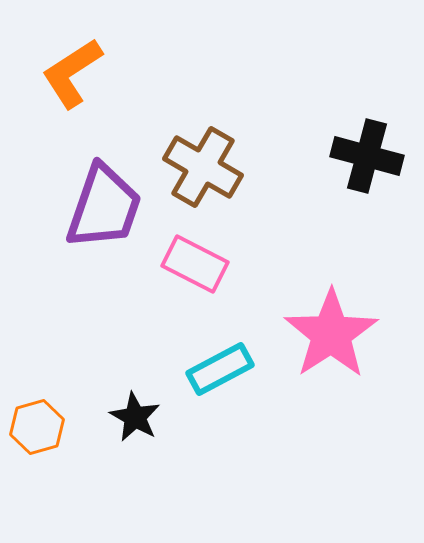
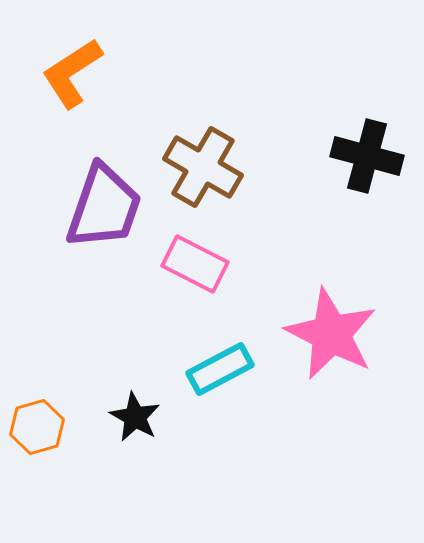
pink star: rotated 12 degrees counterclockwise
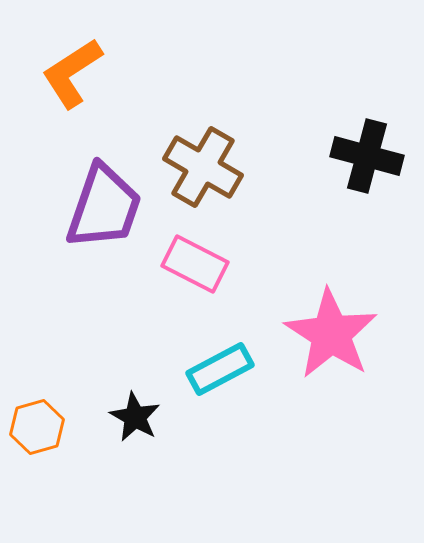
pink star: rotated 6 degrees clockwise
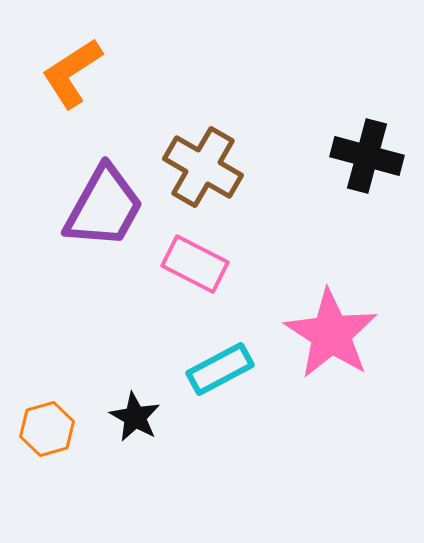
purple trapezoid: rotated 10 degrees clockwise
orange hexagon: moved 10 px right, 2 px down
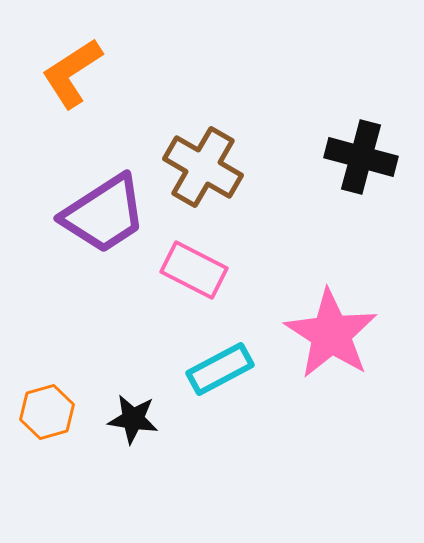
black cross: moved 6 px left, 1 px down
purple trapezoid: moved 7 px down; rotated 28 degrees clockwise
pink rectangle: moved 1 px left, 6 px down
black star: moved 2 px left, 2 px down; rotated 21 degrees counterclockwise
orange hexagon: moved 17 px up
